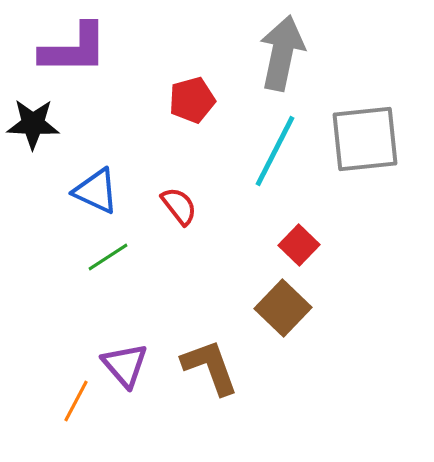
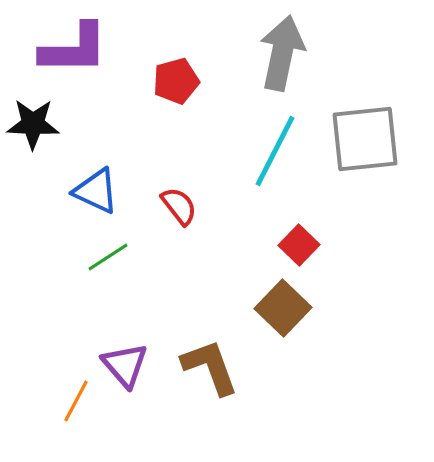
red pentagon: moved 16 px left, 19 px up
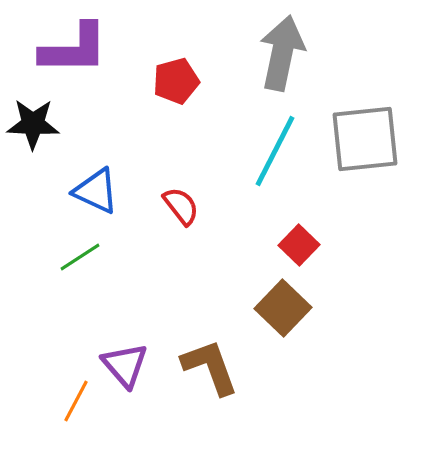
red semicircle: moved 2 px right
green line: moved 28 px left
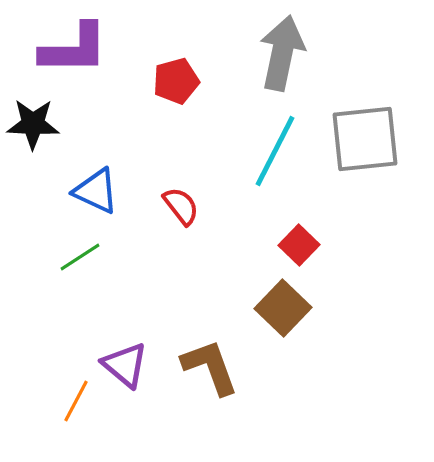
purple triangle: rotated 9 degrees counterclockwise
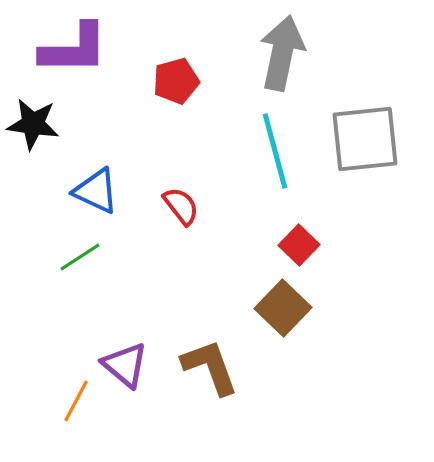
black star: rotated 6 degrees clockwise
cyan line: rotated 42 degrees counterclockwise
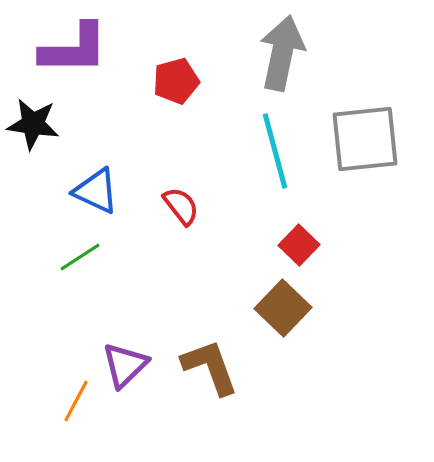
purple triangle: rotated 36 degrees clockwise
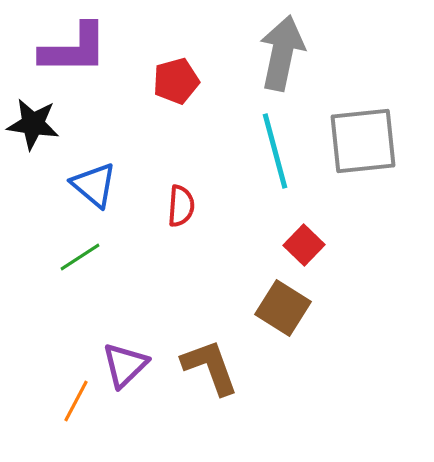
gray square: moved 2 px left, 2 px down
blue triangle: moved 2 px left, 6 px up; rotated 15 degrees clockwise
red semicircle: rotated 42 degrees clockwise
red square: moved 5 px right
brown square: rotated 12 degrees counterclockwise
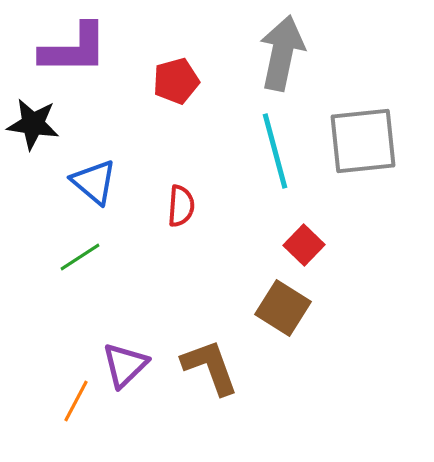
blue triangle: moved 3 px up
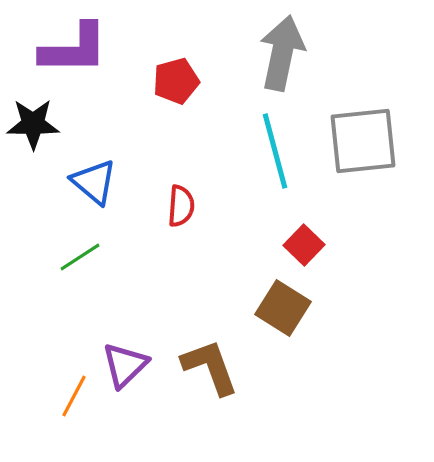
black star: rotated 8 degrees counterclockwise
orange line: moved 2 px left, 5 px up
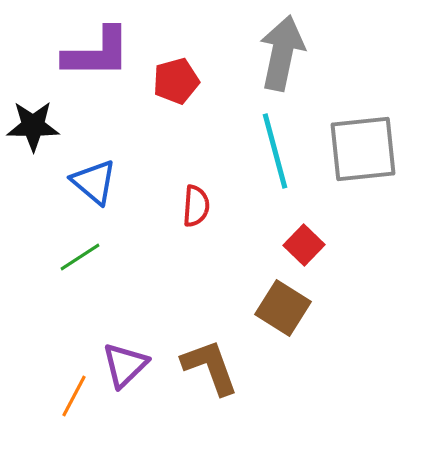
purple L-shape: moved 23 px right, 4 px down
black star: moved 2 px down
gray square: moved 8 px down
red semicircle: moved 15 px right
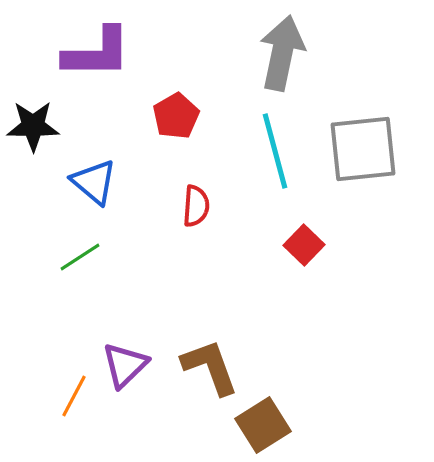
red pentagon: moved 35 px down; rotated 15 degrees counterclockwise
brown square: moved 20 px left, 117 px down; rotated 26 degrees clockwise
